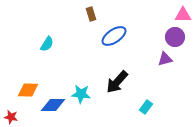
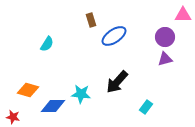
brown rectangle: moved 6 px down
purple circle: moved 10 px left
orange diamond: rotated 15 degrees clockwise
blue diamond: moved 1 px down
red star: moved 2 px right
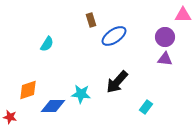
purple triangle: rotated 21 degrees clockwise
orange diamond: rotated 35 degrees counterclockwise
red star: moved 3 px left
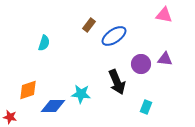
pink triangle: moved 19 px left; rotated 12 degrees clockwise
brown rectangle: moved 2 px left, 5 px down; rotated 56 degrees clockwise
purple circle: moved 24 px left, 27 px down
cyan semicircle: moved 3 px left, 1 px up; rotated 14 degrees counterclockwise
black arrow: rotated 65 degrees counterclockwise
cyan rectangle: rotated 16 degrees counterclockwise
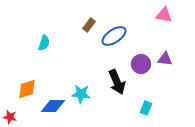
orange diamond: moved 1 px left, 1 px up
cyan rectangle: moved 1 px down
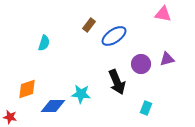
pink triangle: moved 1 px left, 1 px up
purple triangle: moved 2 px right; rotated 21 degrees counterclockwise
